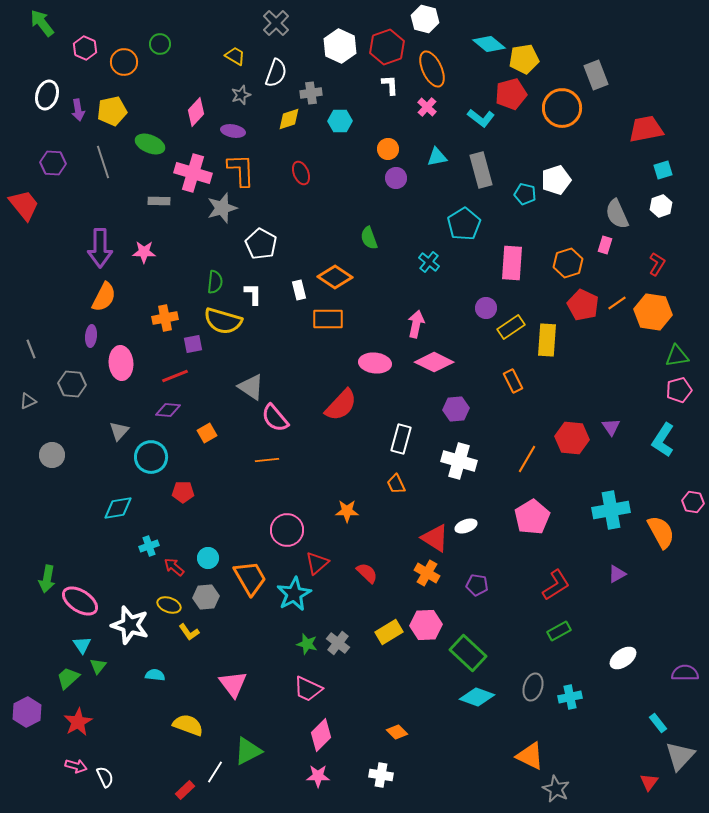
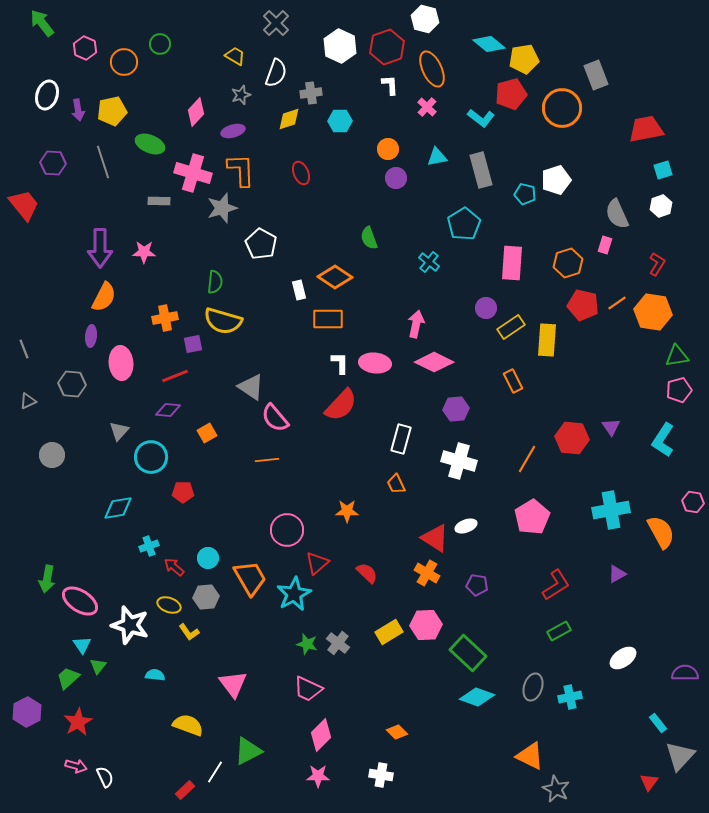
purple ellipse at (233, 131): rotated 25 degrees counterclockwise
white L-shape at (253, 294): moved 87 px right, 69 px down
red pentagon at (583, 305): rotated 12 degrees counterclockwise
gray line at (31, 349): moved 7 px left
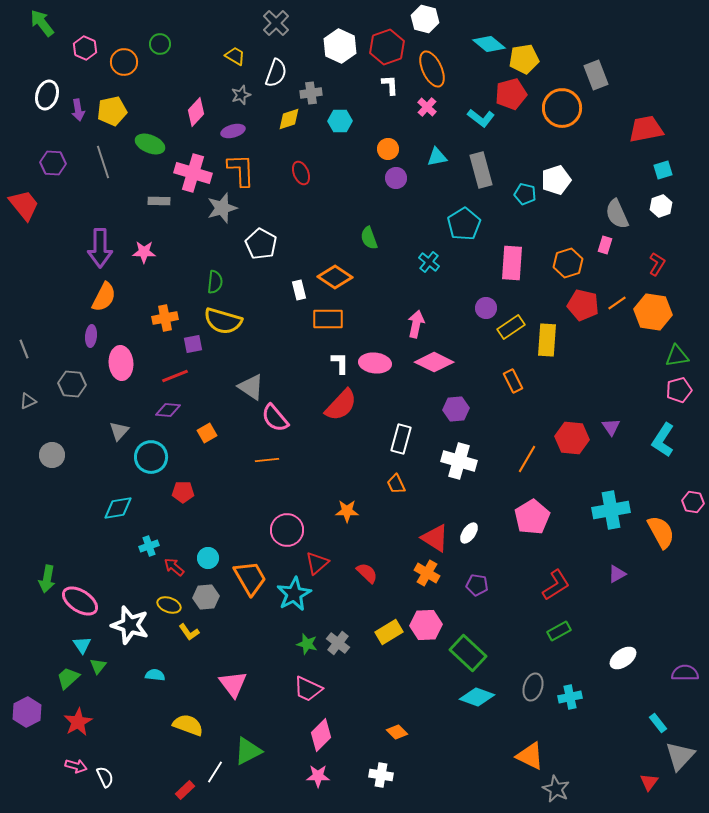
white ellipse at (466, 526): moved 3 px right, 7 px down; rotated 35 degrees counterclockwise
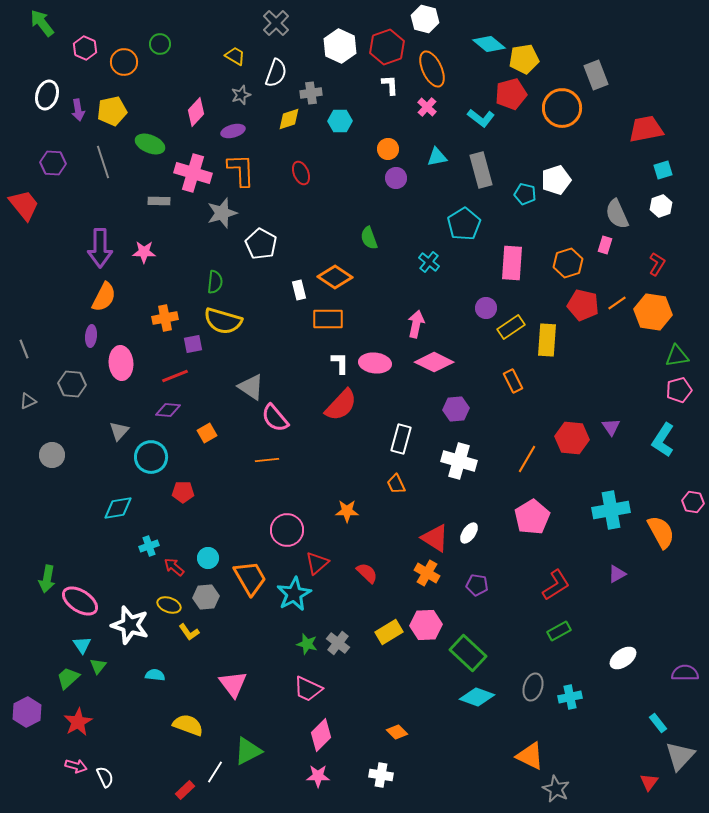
gray star at (222, 208): moved 5 px down
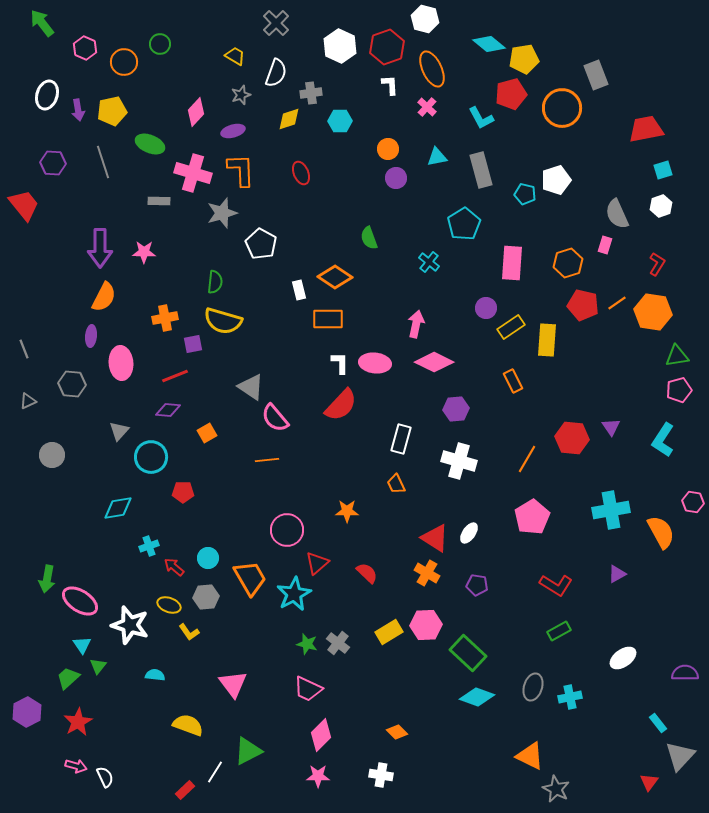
cyan L-shape at (481, 118): rotated 24 degrees clockwise
red L-shape at (556, 585): rotated 64 degrees clockwise
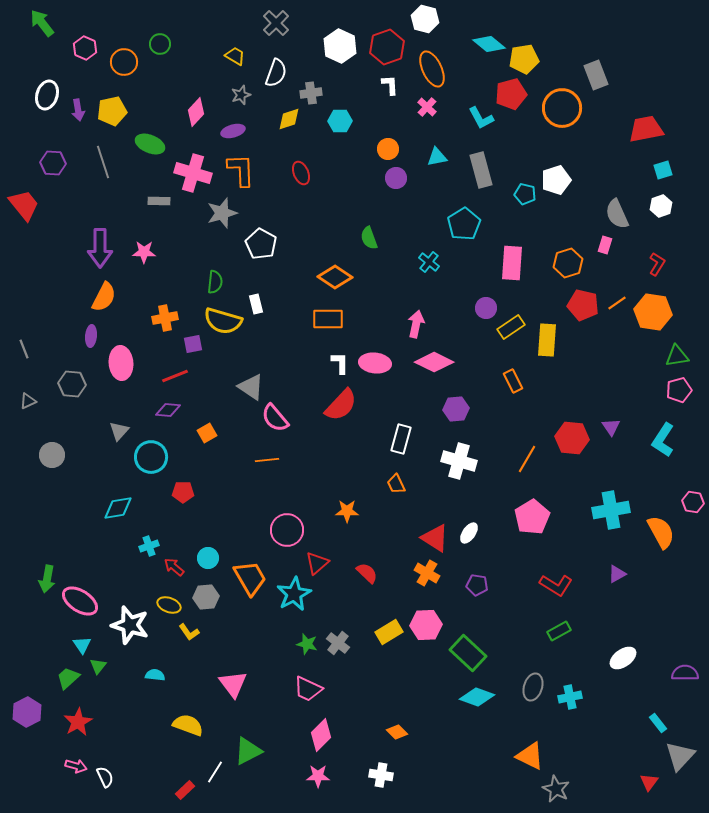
white rectangle at (299, 290): moved 43 px left, 14 px down
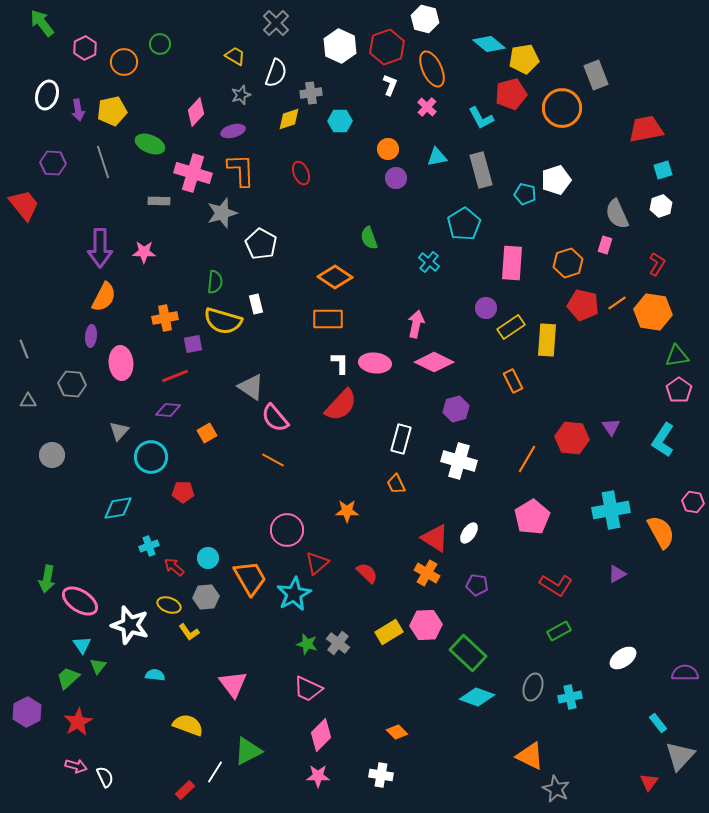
pink hexagon at (85, 48): rotated 10 degrees clockwise
white L-shape at (390, 85): rotated 25 degrees clockwise
pink pentagon at (679, 390): rotated 20 degrees counterclockwise
gray triangle at (28, 401): rotated 24 degrees clockwise
purple hexagon at (456, 409): rotated 10 degrees counterclockwise
orange line at (267, 460): moved 6 px right; rotated 35 degrees clockwise
